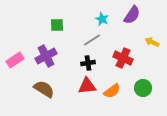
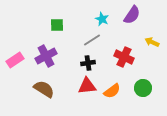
red cross: moved 1 px right, 1 px up
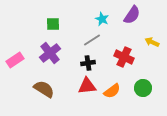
green square: moved 4 px left, 1 px up
purple cross: moved 4 px right, 3 px up; rotated 10 degrees counterclockwise
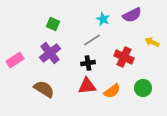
purple semicircle: rotated 30 degrees clockwise
cyan star: moved 1 px right
green square: rotated 24 degrees clockwise
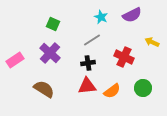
cyan star: moved 2 px left, 2 px up
purple cross: rotated 10 degrees counterclockwise
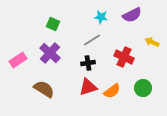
cyan star: rotated 16 degrees counterclockwise
pink rectangle: moved 3 px right
red triangle: moved 1 px right, 1 px down; rotated 12 degrees counterclockwise
